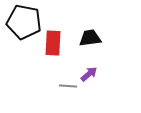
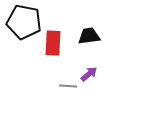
black trapezoid: moved 1 px left, 2 px up
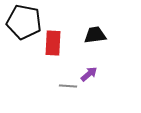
black trapezoid: moved 6 px right, 1 px up
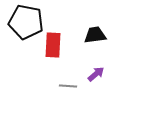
black pentagon: moved 2 px right
red rectangle: moved 2 px down
purple arrow: moved 7 px right
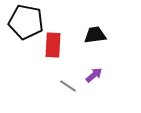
purple arrow: moved 2 px left, 1 px down
gray line: rotated 30 degrees clockwise
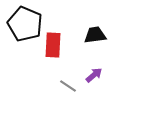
black pentagon: moved 1 px left, 2 px down; rotated 12 degrees clockwise
